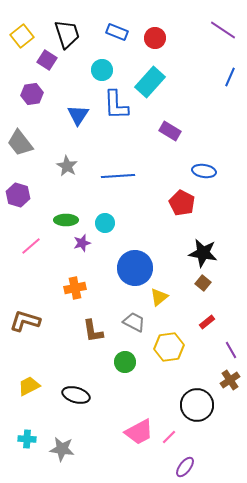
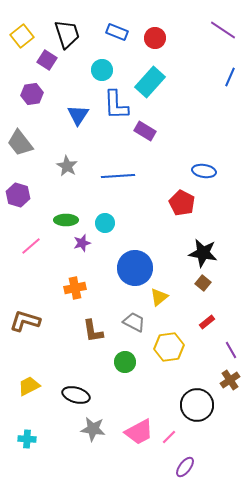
purple rectangle at (170, 131): moved 25 px left
gray star at (62, 449): moved 31 px right, 20 px up
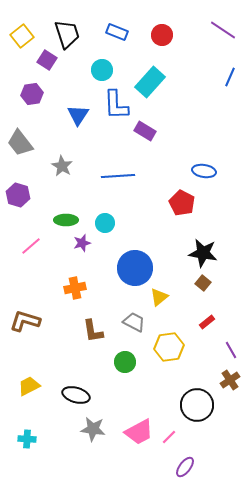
red circle at (155, 38): moved 7 px right, 3 px up
gray star at (67, 166): moved 5 px left
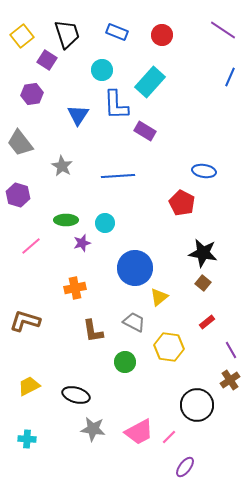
yellow hexagon at (169, 347): rotated 16 degrees clockwise
